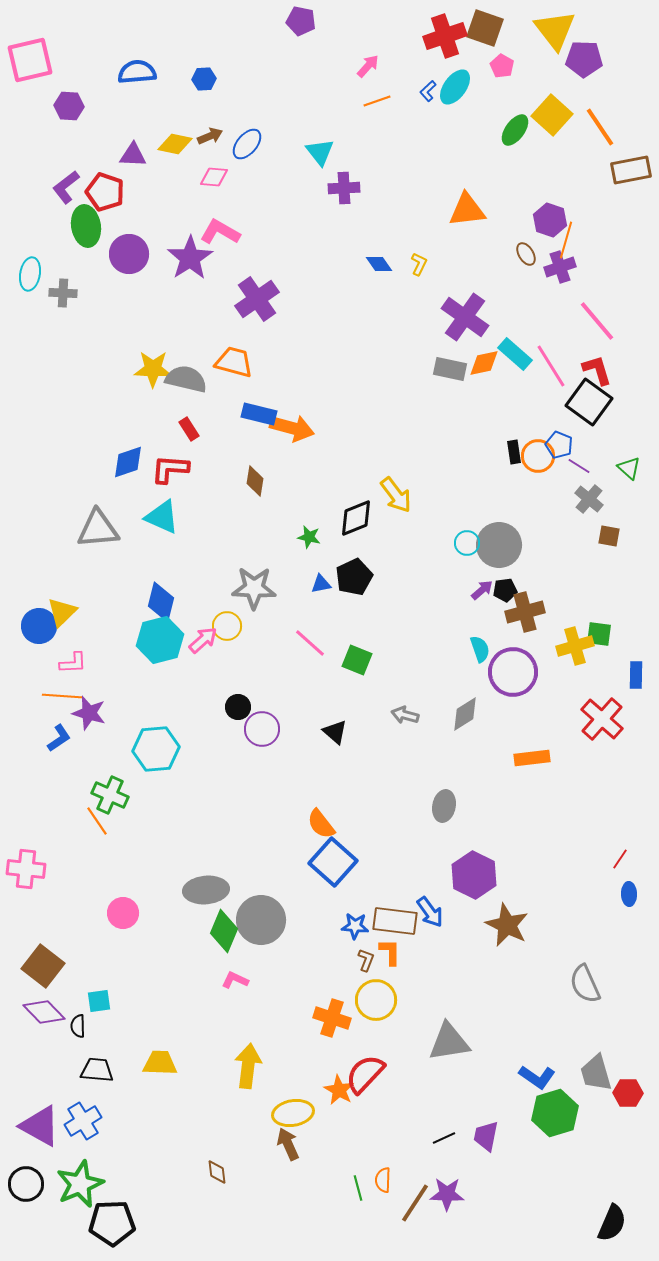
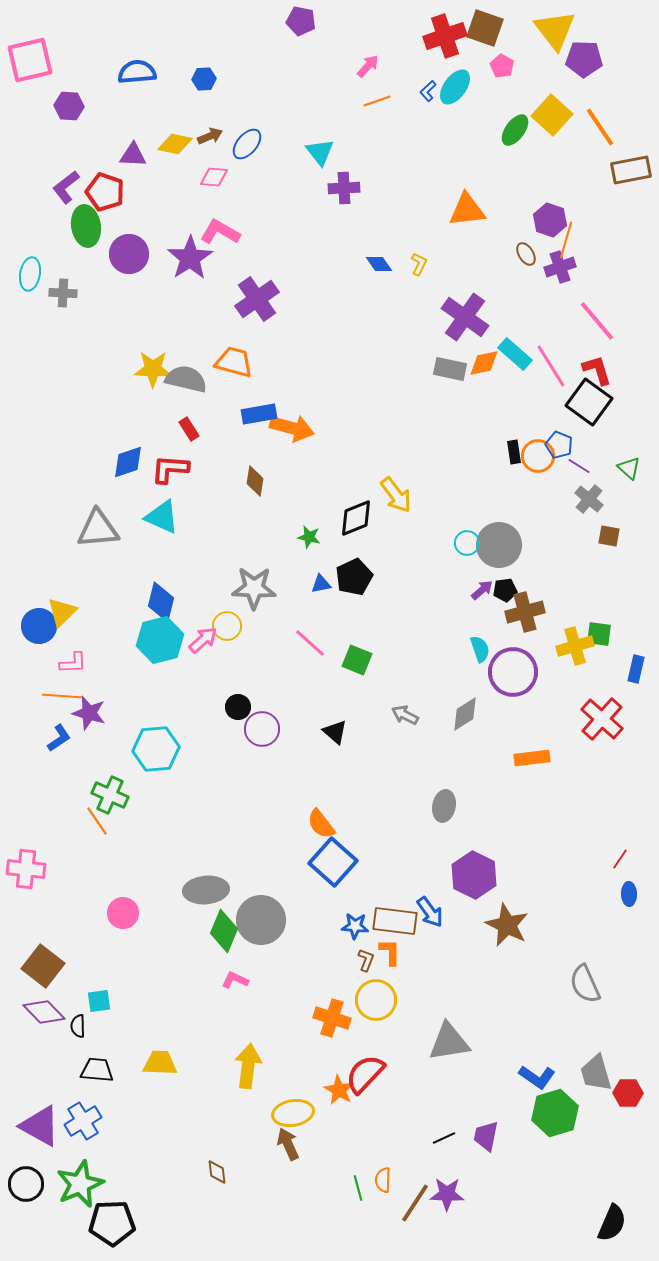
blue rectangle at (259, 414): rotated 24 degrees counterclockwise
blue rectangle at (636, 675): moved 6 px up; rotated 12 degrees clockwise
gray arrow at (405, 715): rotated 12 degrees clockwise
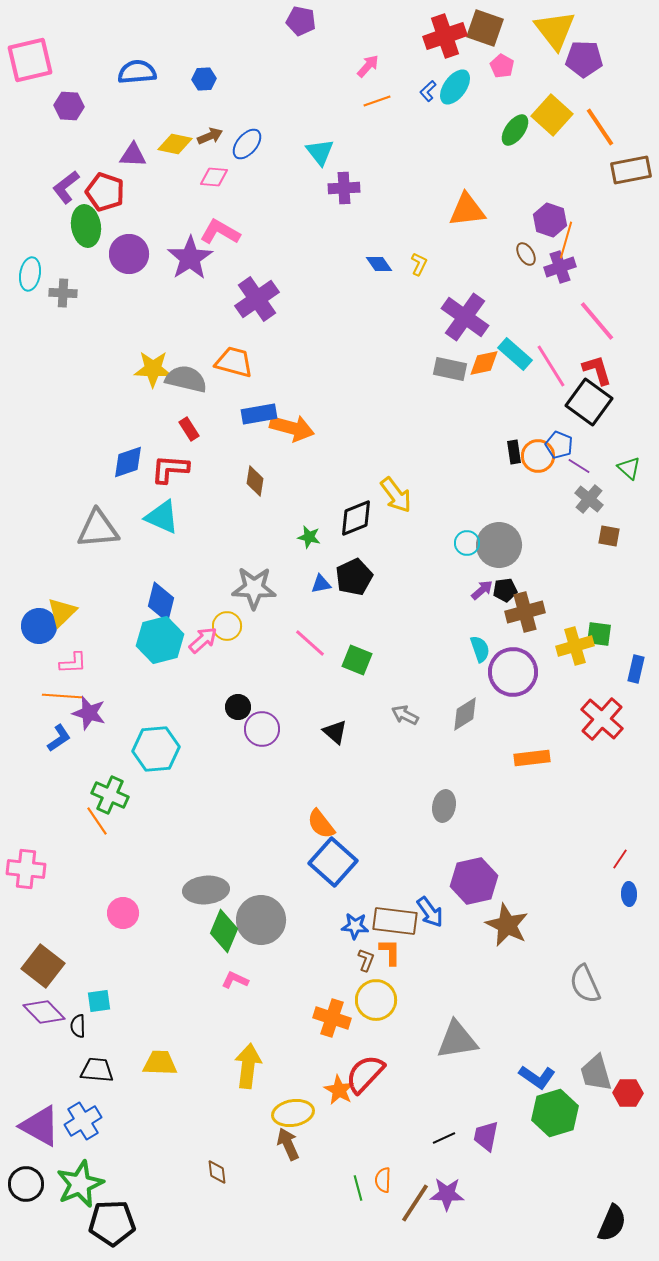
purple hexagon at (474, 875): moved 6 px down; rotated 21 degrees clockwise
gray triangle at (449, 1042): moved 8 px right, 2 px up
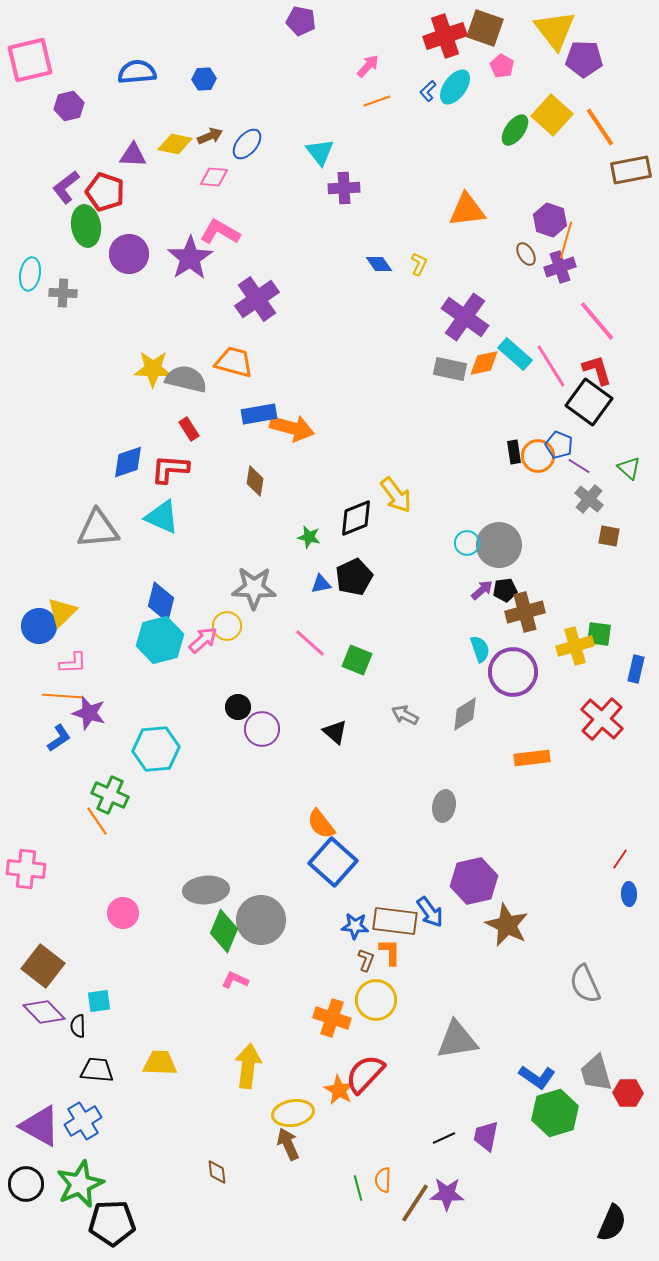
purple hexagon at (69, 106): rotated 16 degrees counterclockwise
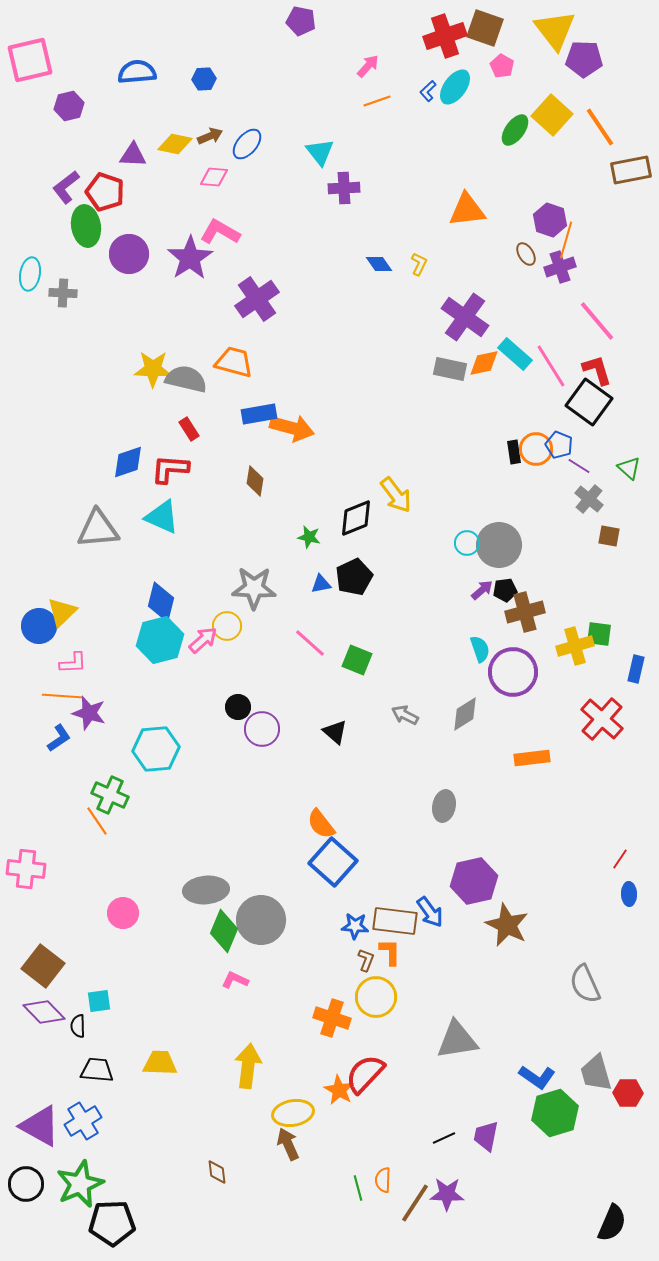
orange circle at (538, 456): moved 2 px left, 7 px up
yellow circle at (376, 1000): moved 3 px up
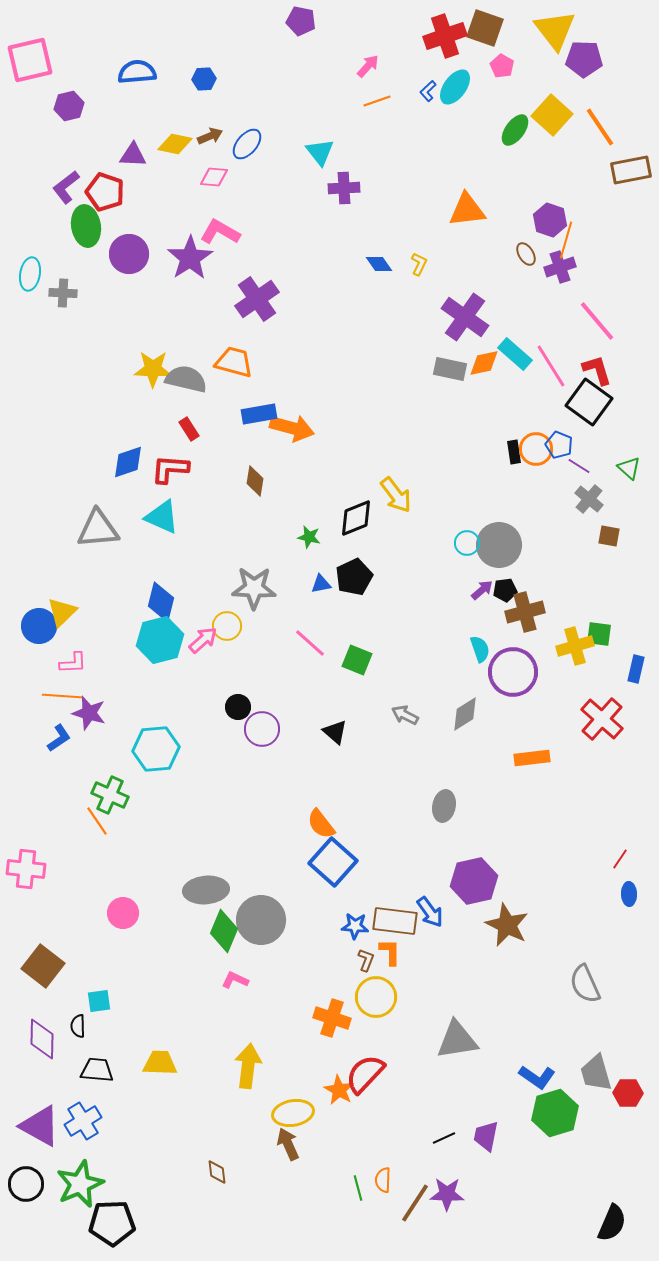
purple diamond at (44, 1012): moved 2 px left, 27 px down; rotated 45 degrees clockwise
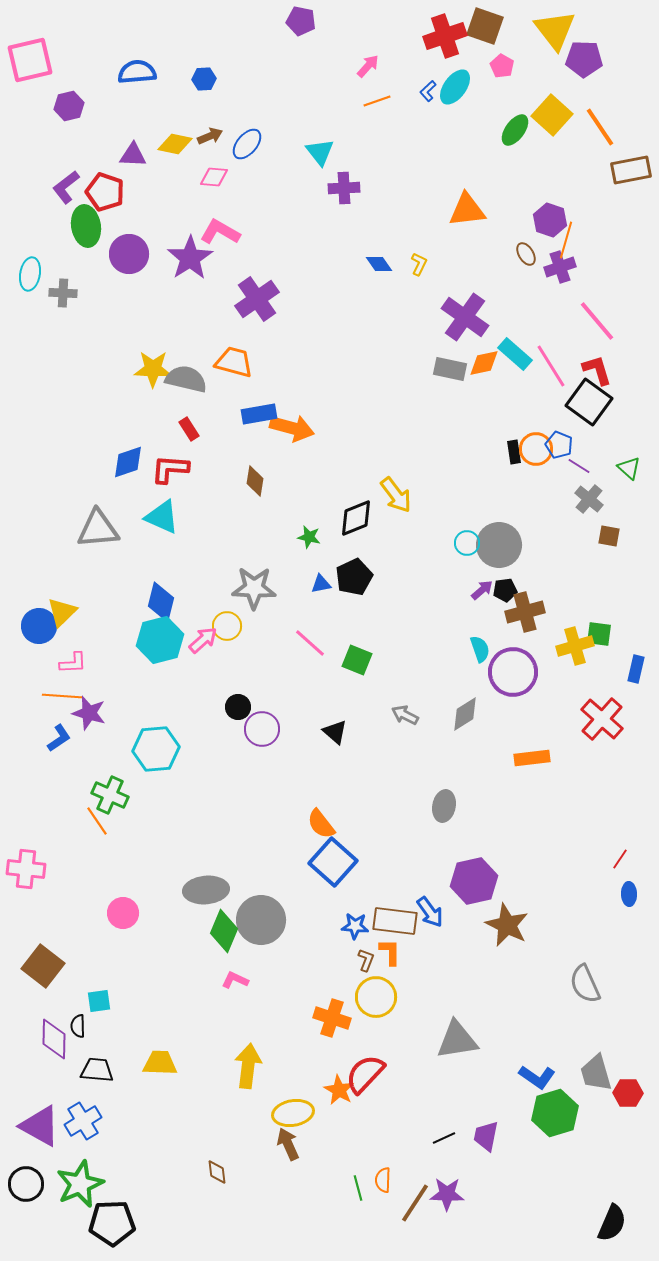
brown square at (485, 28): moved 2 px up
purple diamond at (42, 1039): moved 12 px right
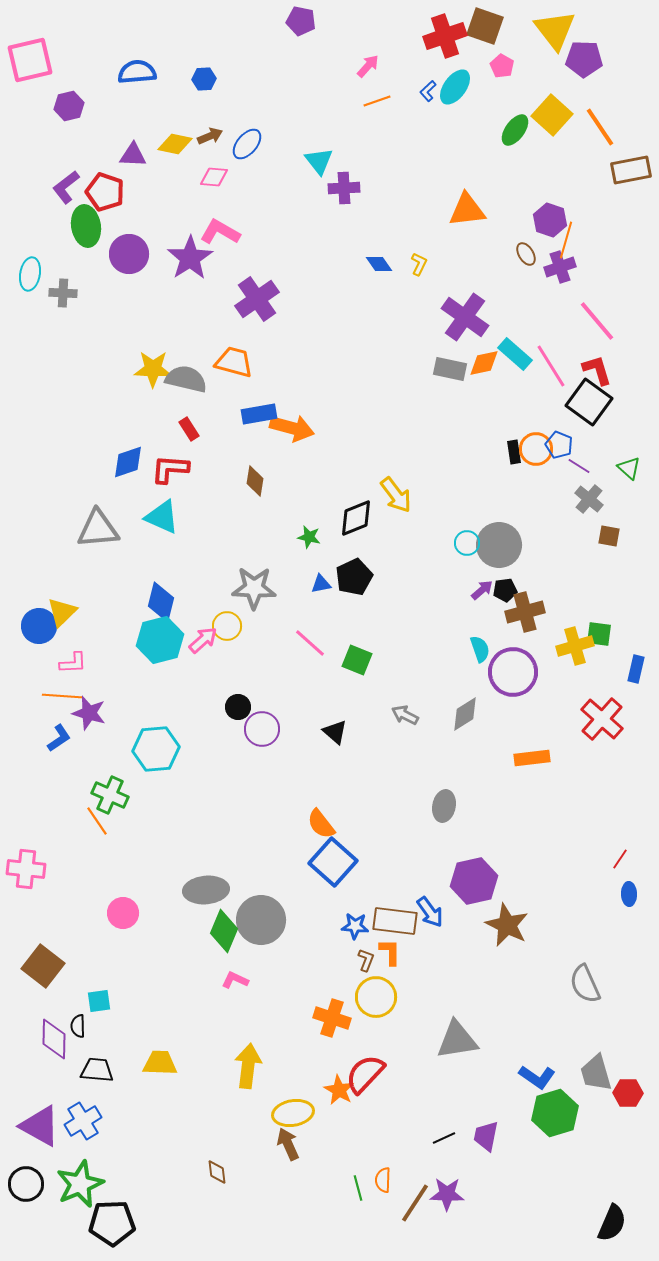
cyan triangle at (320, 152): moved 1 px left, 9 px down
